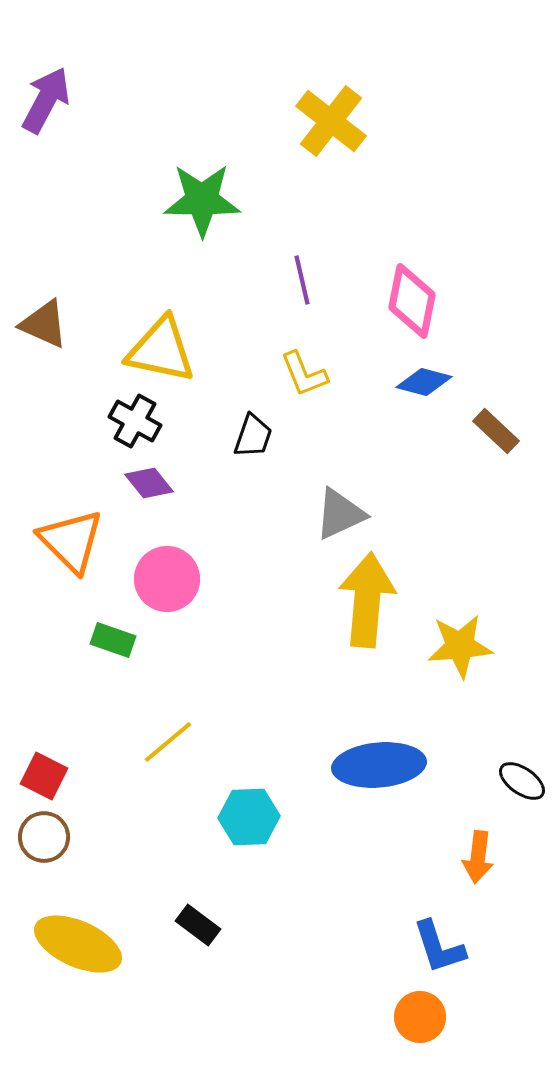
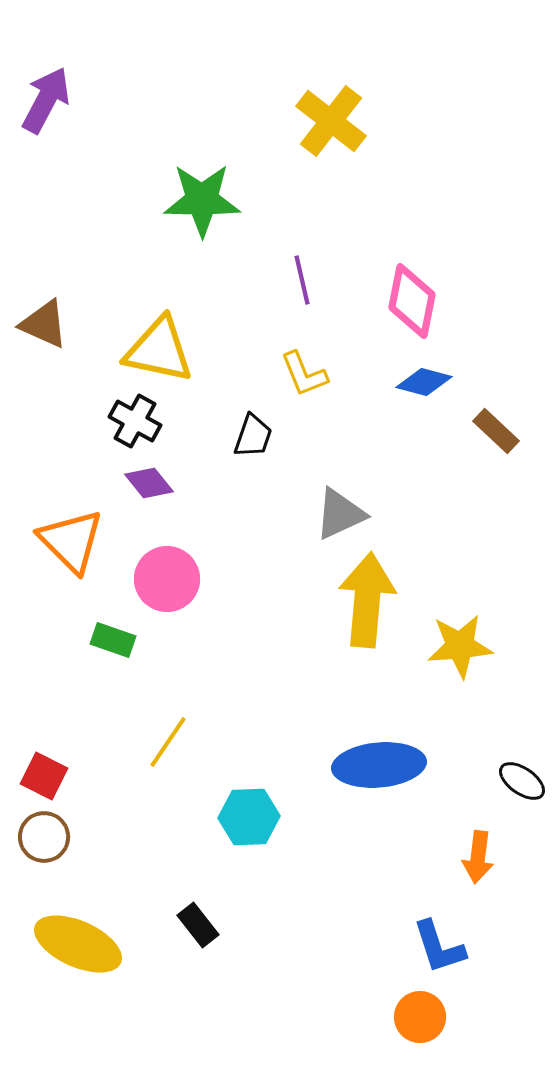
yellow triangle: moved 2 px left
yellow line: rotated 16 degrees counterclockwise
black rectangle: rotated 15 degrees clockwise
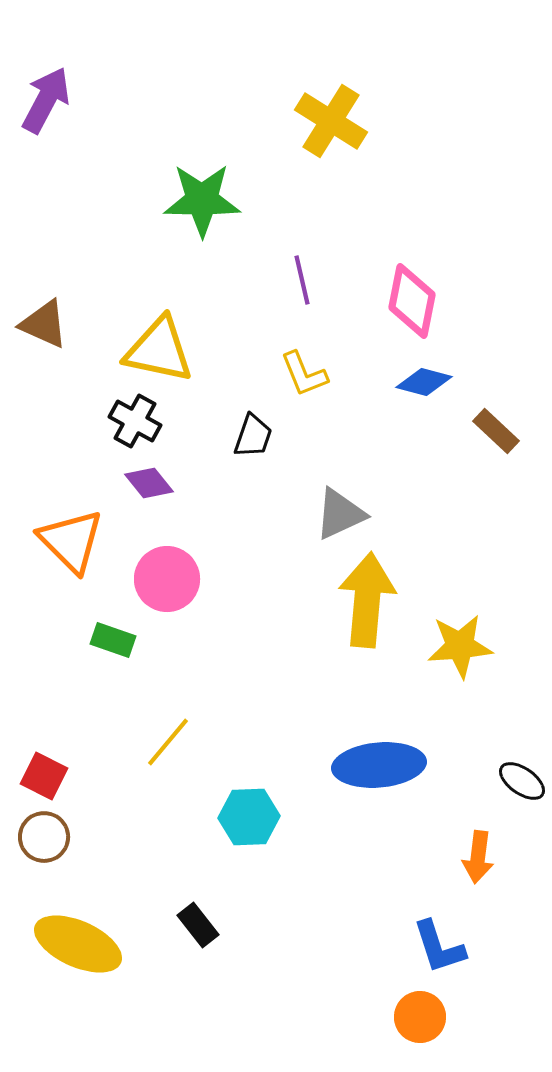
yellow cross: rotated 6 degrees counterclockwise
yellow line: rotated 6 degrees clockwise
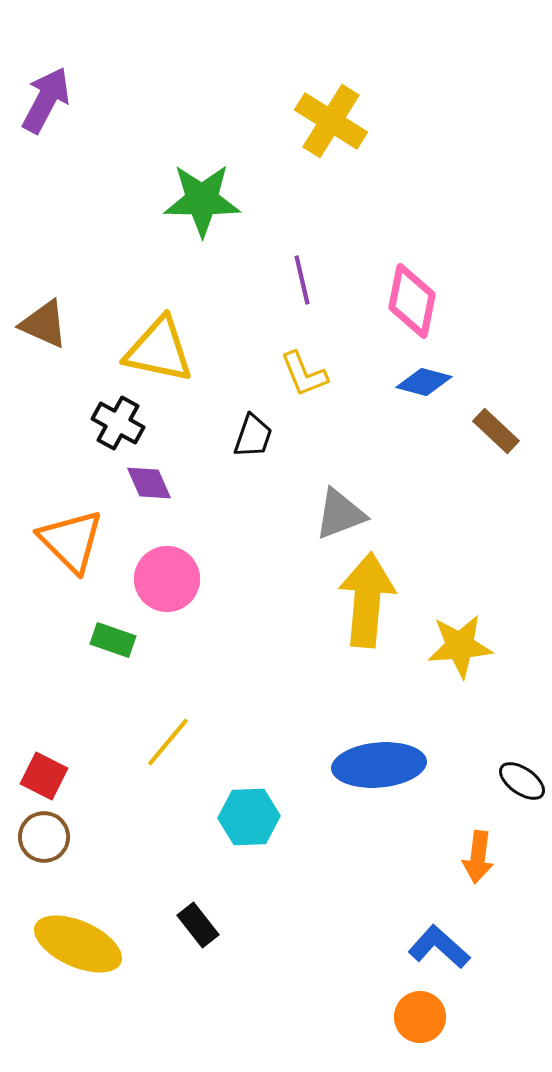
black cross: moved 17 px left, 2 px down
purple diamond: rotated 15 degrees clockwise
gray triangle: rotated 4 degrees clockwise
blue L-shape: rotated 150 degrees clockwise
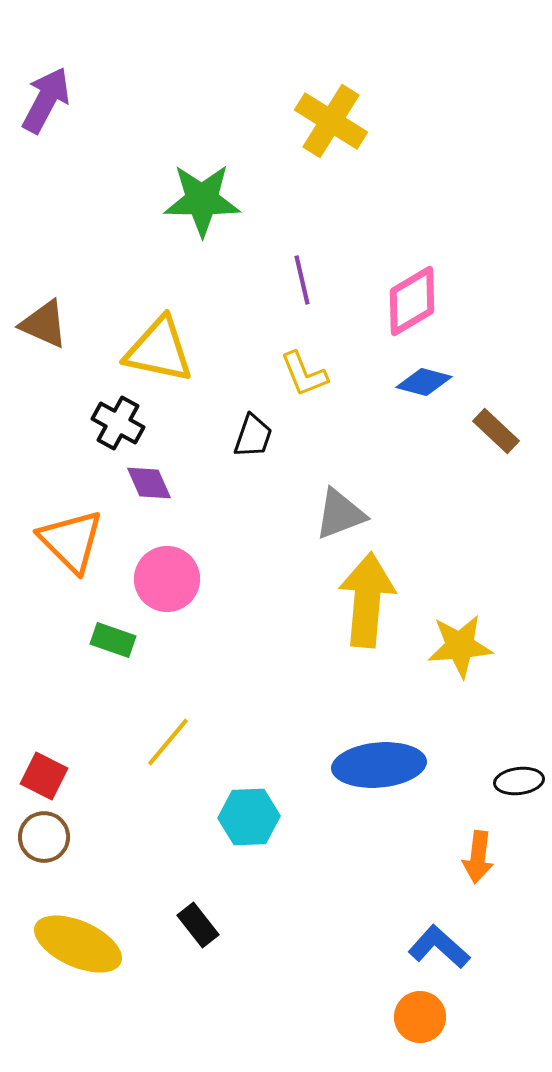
pink diamond: rotated 48 degrees clockwise
black ellipse: moved 3 px left; rotated 42 degrees counterclockwise
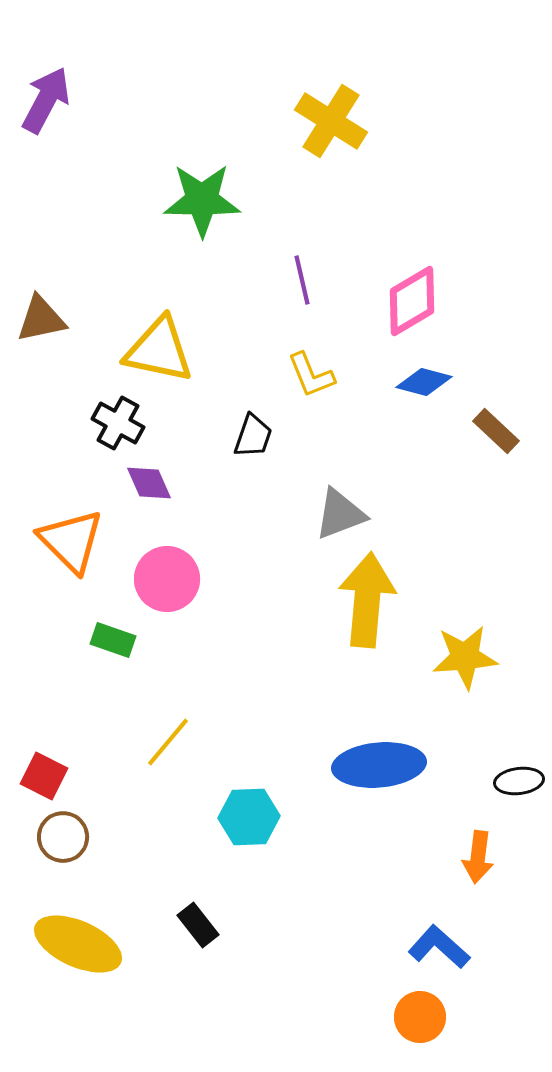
brown triangle: moved 3 px left, 5 px up; rotated 36 degrees counterclockwise
yellow L-shape: moved 7 px right, 1 px down
yellow star: moved 5 px right, 11 px down
brown circle: moved 19 px right
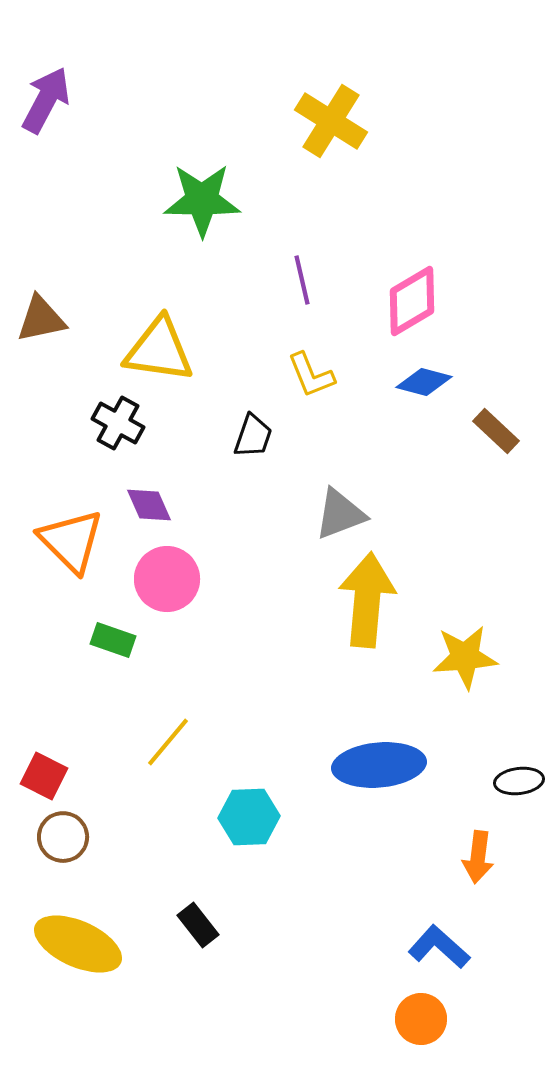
yellow triangle: rotated 4 degrees counterclockwise
purple diamond: moved 22 px down
orange circle: moved 1 px right, 2 px down
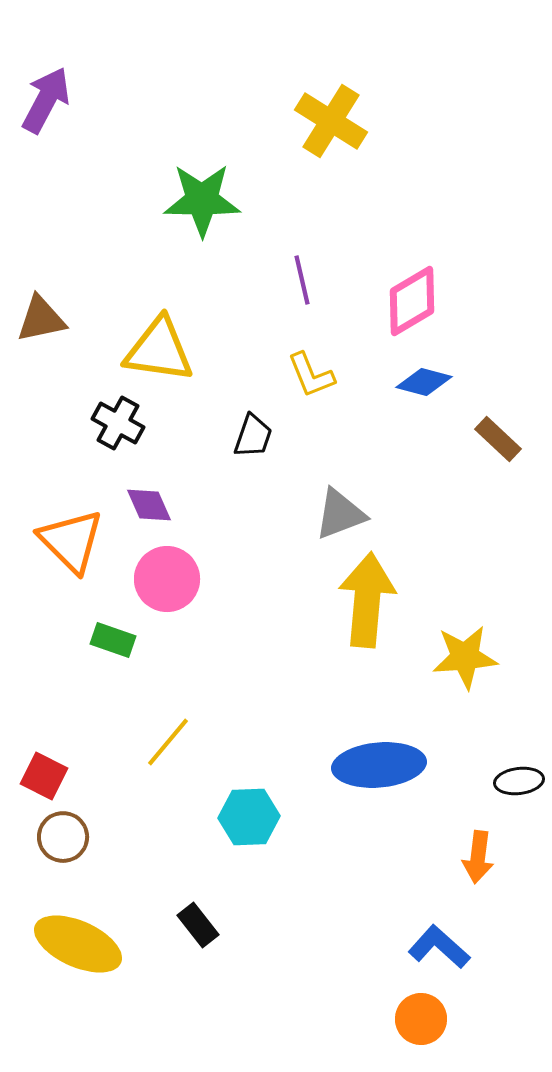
brown rectangle: moved 2 px right, 8 px down
